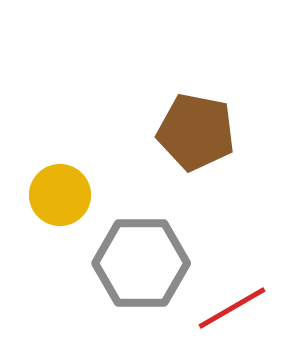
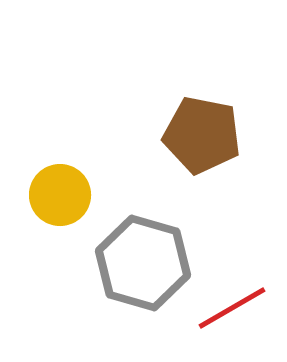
brown pentagon: moved 6 px right, 3 px down
gray hexagon: moved 2 px right; rotated 16 degrees clockwise
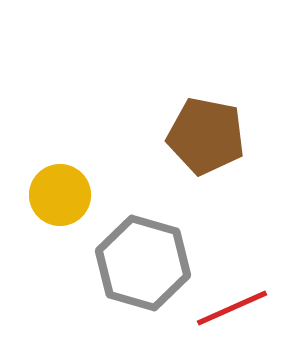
brown pentagon: moved 4 px right, 1 px down
red line: rotated 6 degrees clockwise
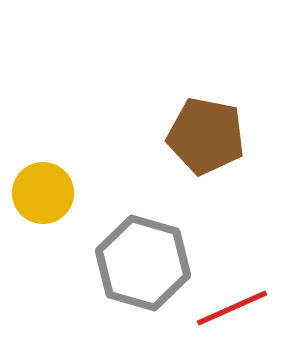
yellow circle: moved 17 px left, 2 px up
